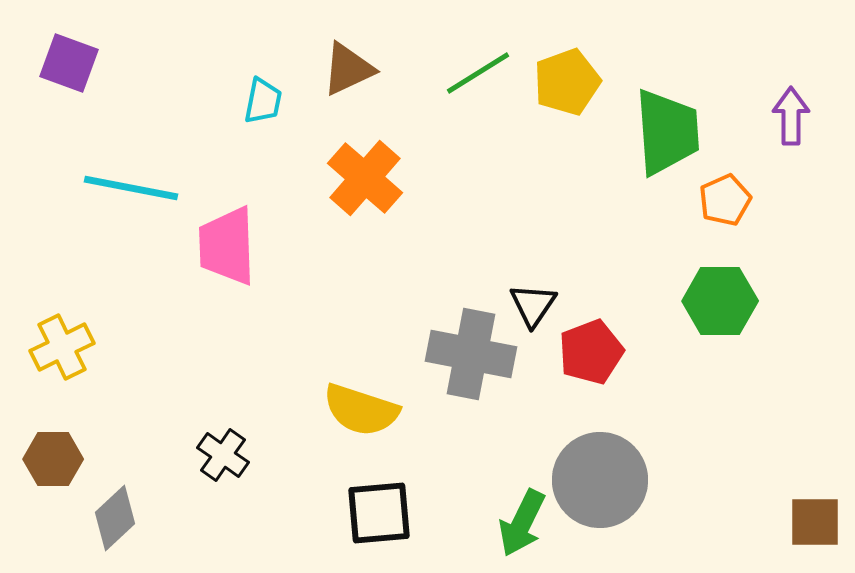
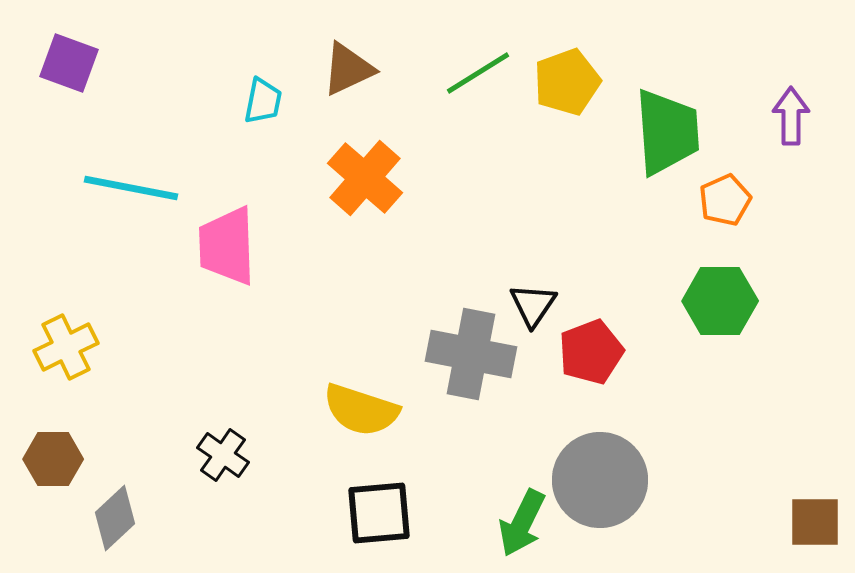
yellow cross: moved 4 px right
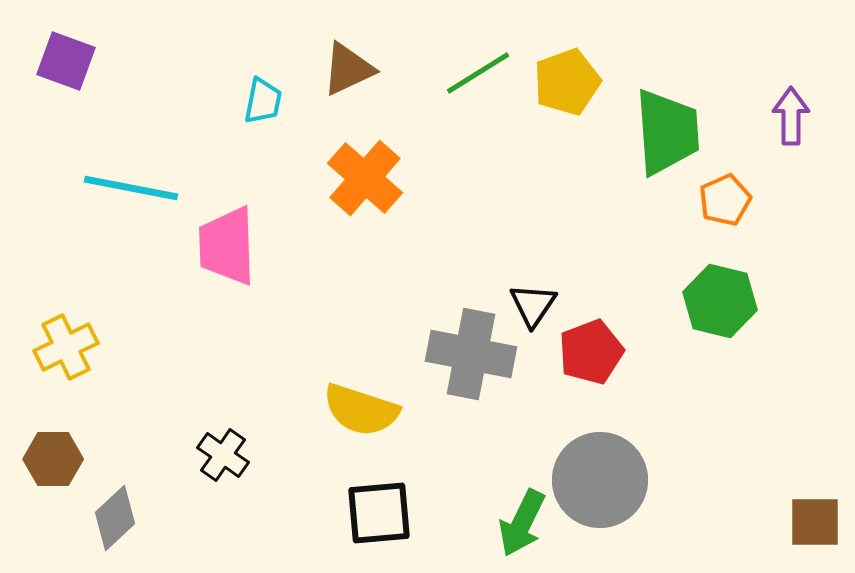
purple square: moved 3 px left, 2 px up
green hexagon: rotated 14 degrees clockwise
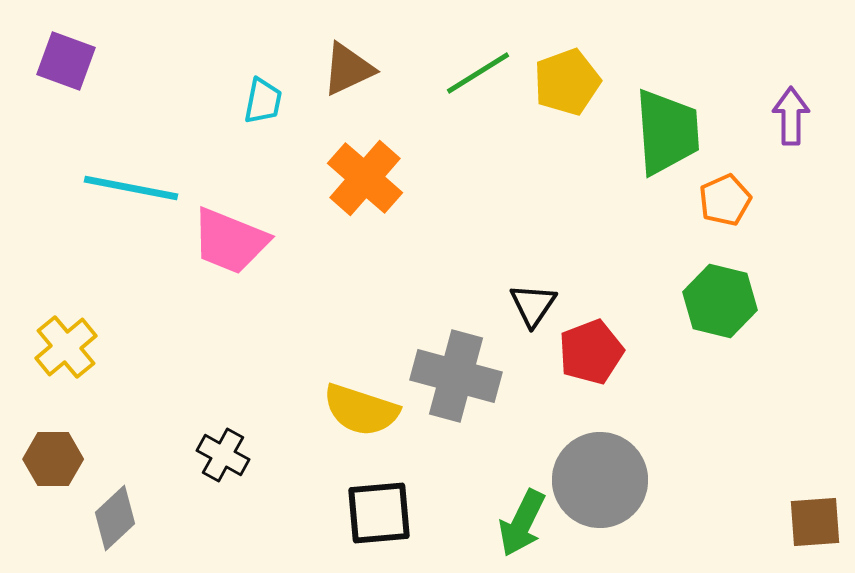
pink trapezoid: moved 3 px right, 5 px up; rotated 66 degrees counterclockwise
yellow cross: rotated 14 degrees counterclockwise
gray cross: moved 15 px left, 22 px down; rotated 4 degrees clockwise
black cross: rotated 6 degrees counterclockwise
brown square: rotated 4 degrees counterclockwise
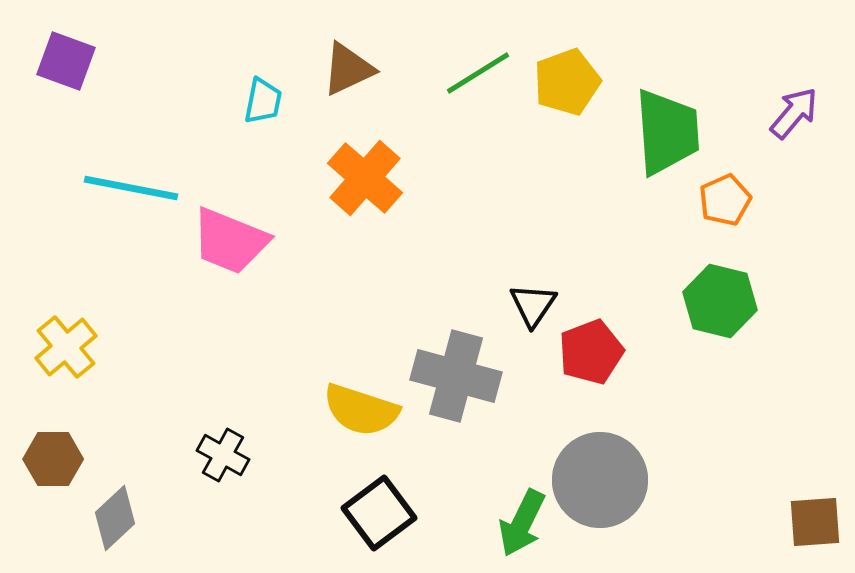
purple arrow: moved 3 px right, 3 px up; rotated 40 degrees clockwise
black square: rotated 32 degrees counterclockwise
